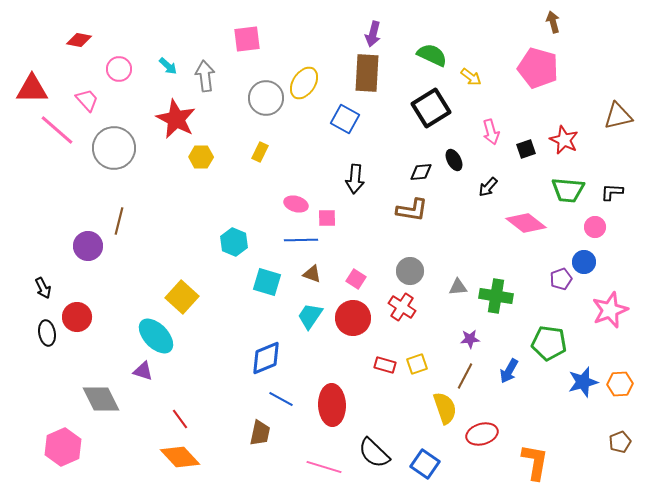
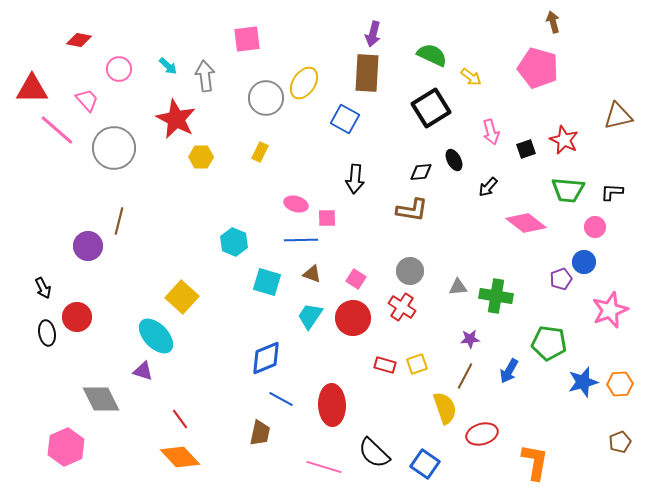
pink hexagon at (63, 447): moved 3 px right
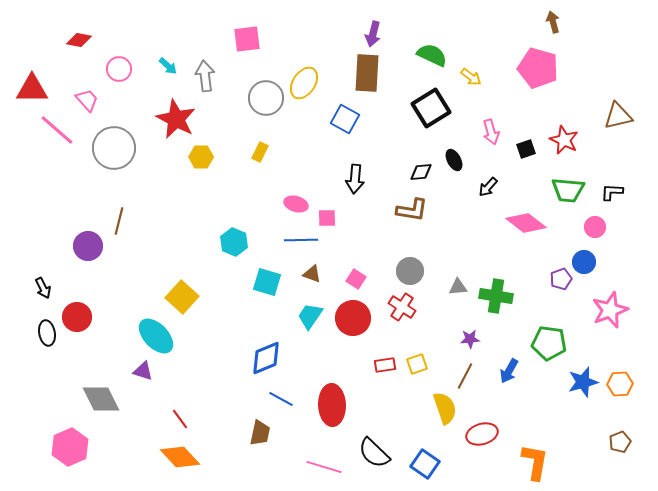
red rectangle at (385, 365): rotated 25 degrees counterclockwise
pink hexagon at (66, 447): moved 4 px right
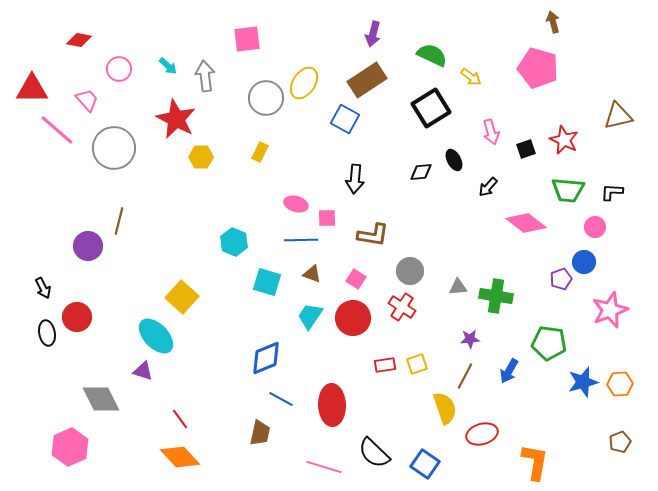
brown rectangle at (367, 73): moved 7 px down; rotated 54 degrees clockwise
brown L-shape at (412, 210): moved 39 px left, 25 px down
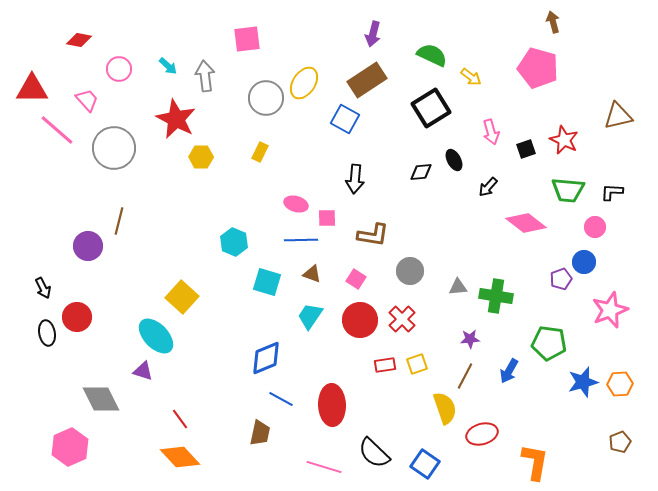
red cross at (402, 307): moved 12 px down; rotated 12 degrees clockwise
red circle at (353, 318): moved 7 px right, 2 px down
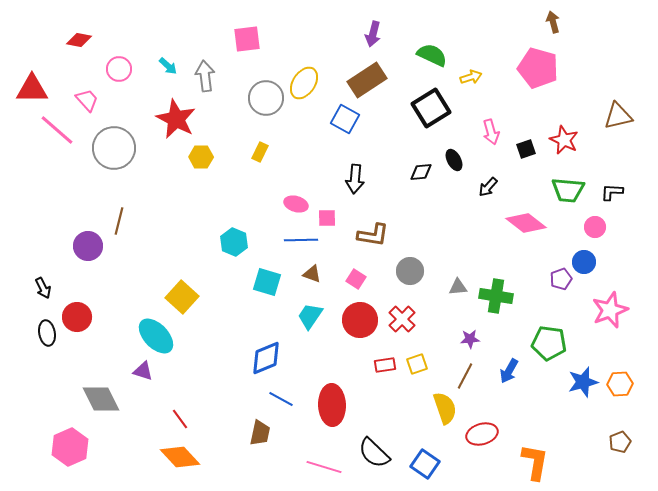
yellow arrow at (471, 77): rotated 55 degrees counterclockwise
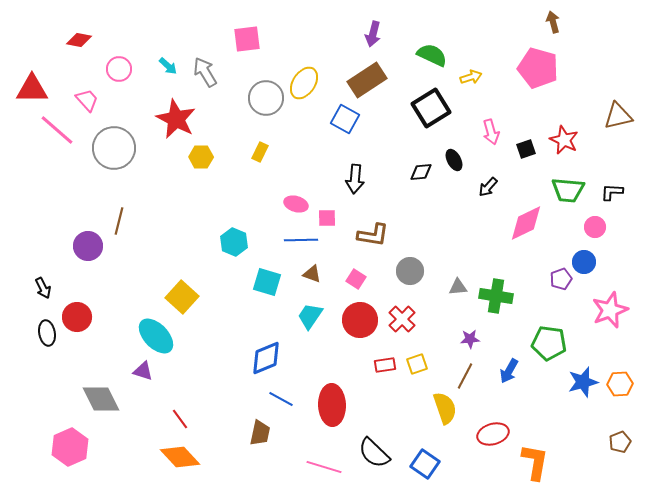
gray arrow at (205, 76): moved 4 px up; rotated 24 degrees counterclockwise
pink diamond at (526, 223): rotated 63 degrees counterclockwise
red ellipse at (482, 434): moved 11 px right
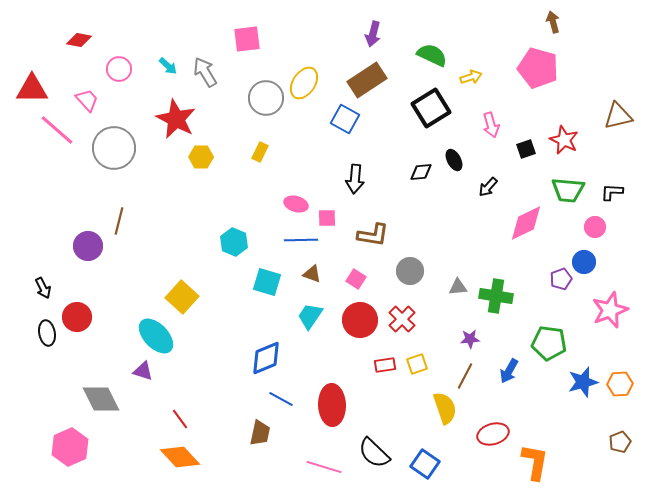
pink arrow at (491, 132): moved 7 px up
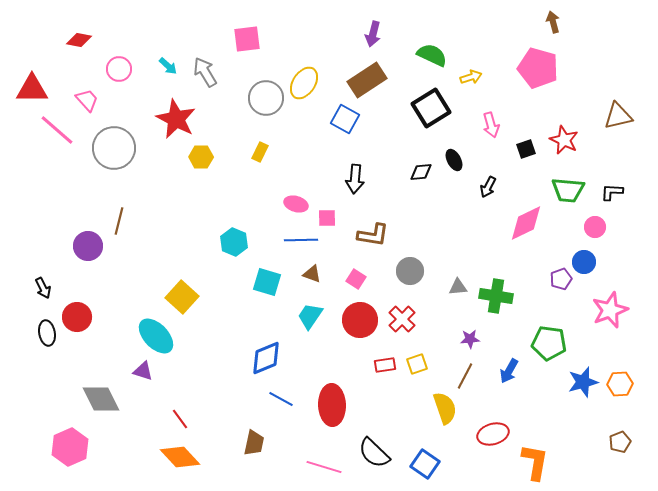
black arrow at (488, 187): rotated 15 degrees counterclockwise
brown trapezoid at (260, 433): moved 6 px left, 10 px down
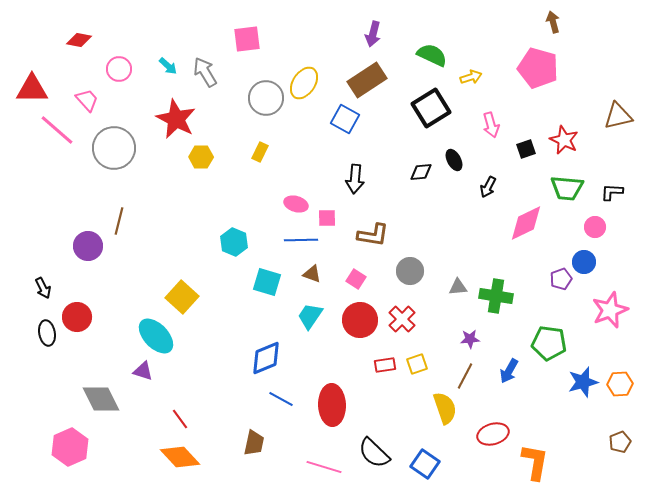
green trapezoid at (568, 190): moved 1 px left, 2 px up
